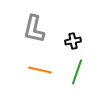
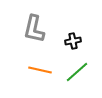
green line: rotated 30 degrees clockwise
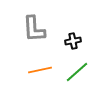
gray L-shape: rotated 16 degrees counterclockwise
orange line: rotated 25 degrees counterclockwise
